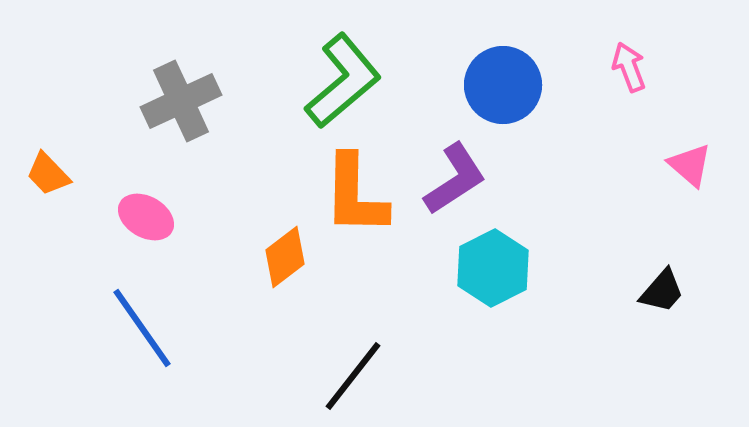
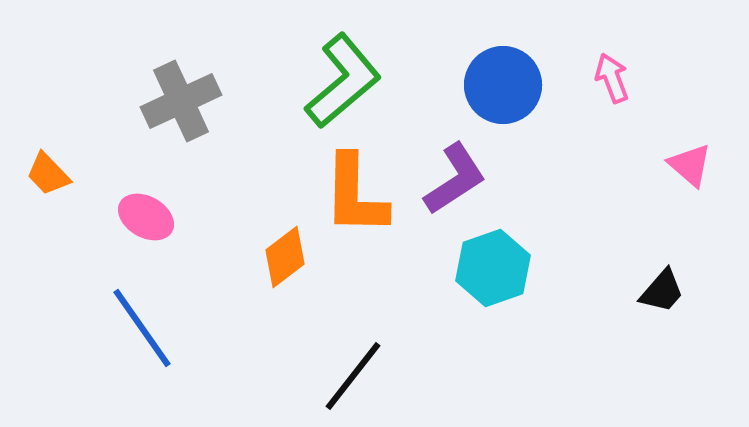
pink arrow: moved 17 px left, 11 px down
cyan hexagon: rotated 8 degrees clockwise
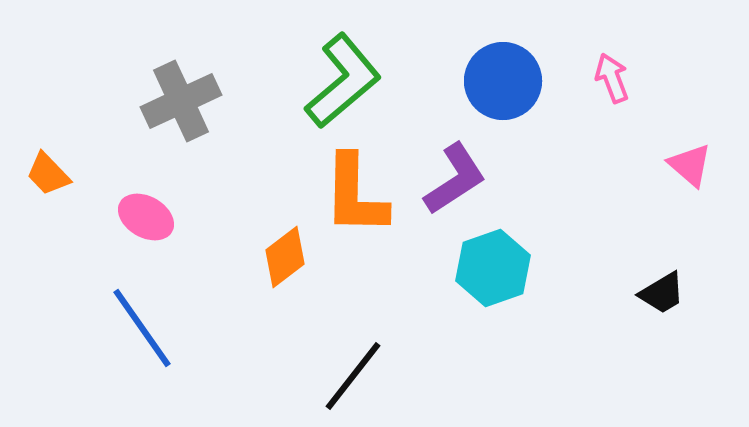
blue circle: moved 4 px up
black trapezoid: moved 2 px down; rotated 18 degrees clockwise
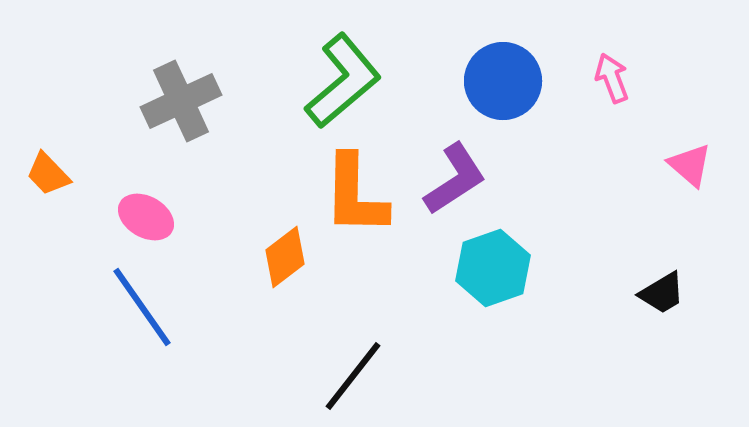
blue line: moved 21 px up
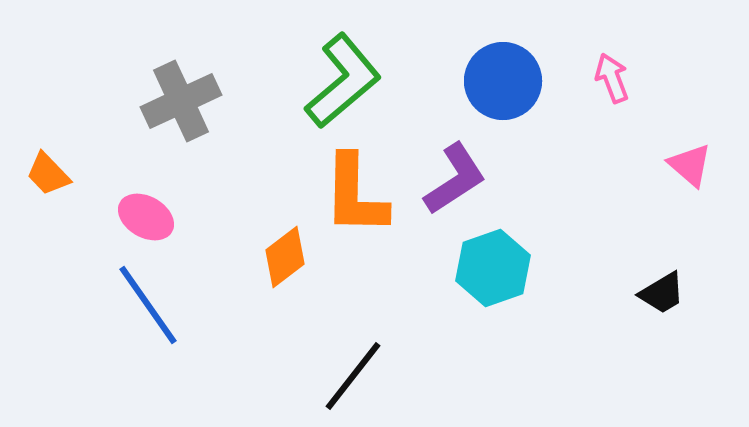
blue line: moved 6 px right, 2 px up
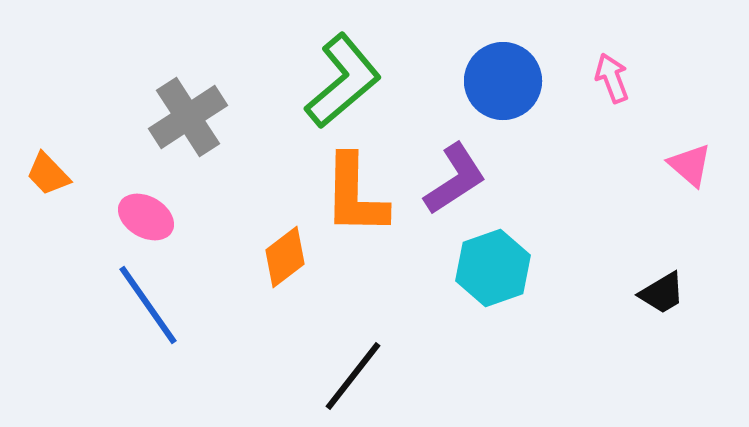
gray cross: moved 7 px right, 16 px down; rotated 8 degrees counterclockwise
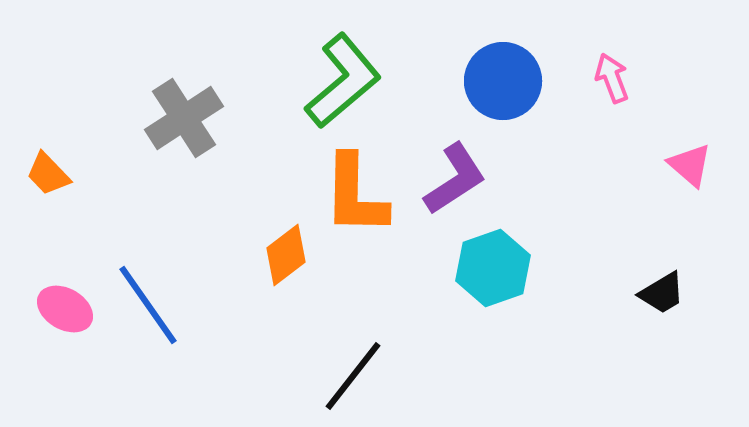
gray cross: moved 4 px left, 1 px down
pink ellipse: moved 81 px left, 92 px down
orange diamond: moved 1 px right, 2 px up
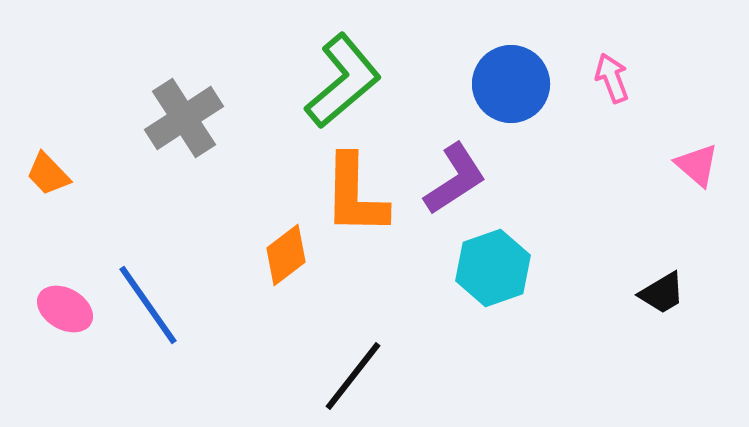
blue circle: moved 8 px right, 3 px down
pink triangle: moved 7 px right
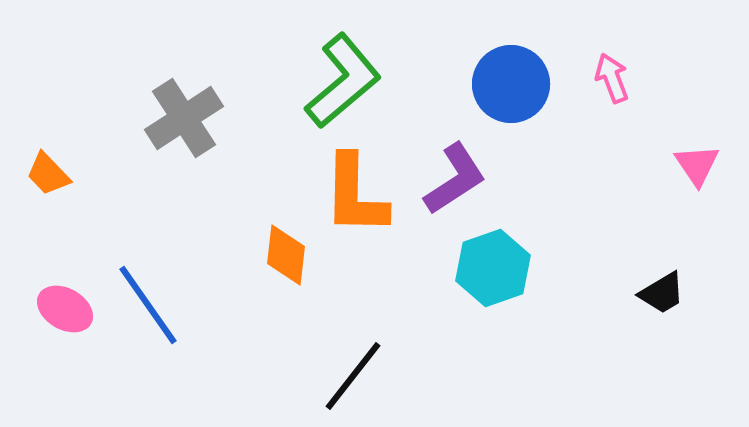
pink triangle: rotated 15 degrees clockwise
orange diamond: rotated 46 degrees counterclockwise
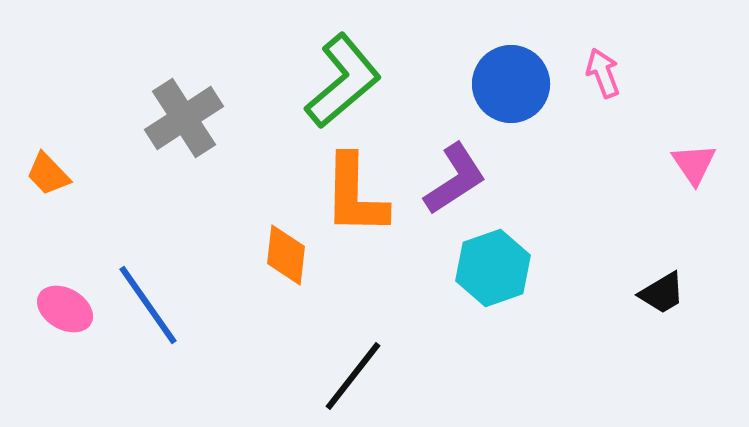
pink arrow: moved 9 px left, 5 px up
pink triangle: moved 3 px left, 1 px up
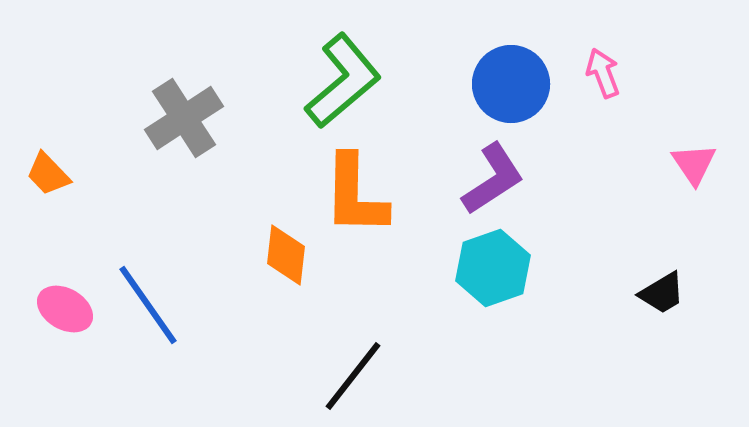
purple L-shape: moved 38 px right
